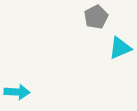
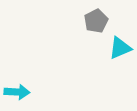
gray pentagon: moved 4 px down
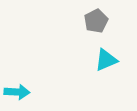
cyan triangle: moved 14 px left, 12 px down
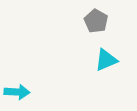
gray pentagon: rotated 15 degrees counterclockwise
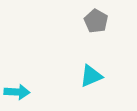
cyan triangle: moved 15 px left, 16 px down
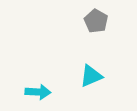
cyan arrow: moved 21 px right
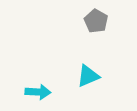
cyan triangle: moved 3 px left
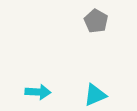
cyan triangle: moved 7 px right, 19 px down
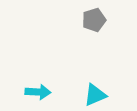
gray pentagon: moved 2 px left, 1 px up; rotated 25 degrees clockwise
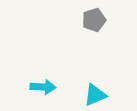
cyan arrow: moved 5 px right, 5 px up
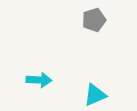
cyan arrow: moved 4 px left, 7 px up
